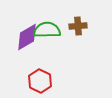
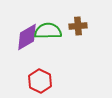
green semicircle: moved 1 px right, 1 px down
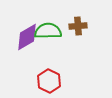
red hexagon: moved 9 px right
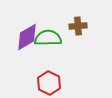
green semicircle: moved 7 px down
red hexagon: moved 2 px down
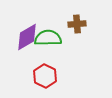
brown cross: moved 1 px left, 2 px up
red hexagon: moved 4 px left, 7 px up
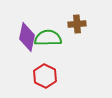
purple diamond: rotated 48 degrees counterclockwise
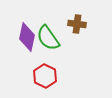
brown cross: rotated 12 degrees clockwise
green semicircle: rotated 124 degrees counterclockwise
